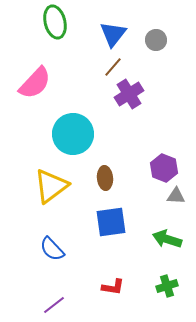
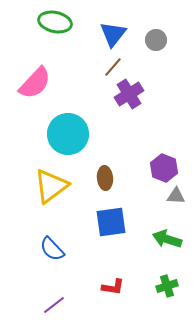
green ellipse: rotated 64 degrees counterclockwise
cyan circle: moved 5 px left
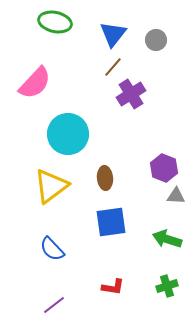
purple cross: moved 2 px right
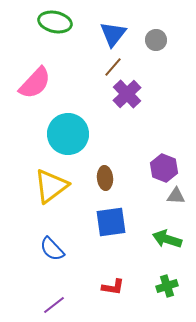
purple cross: moved 4 px left; rotated 12 degrees counterclockwise
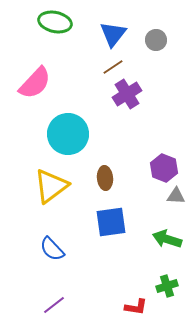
brown line: rotated 15 degrees clockwise
purple cross: rotated 12 degrees clockwise
red L-shape: moved 23 px right, 20 px down
